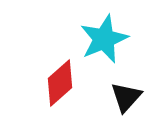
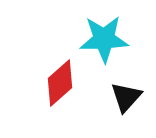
cyan star: rotated 21 degrees clockwise
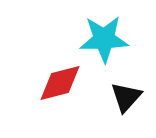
red diamond: rotated 27 degrees clockwise
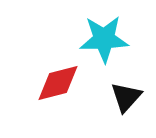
red diamond: moved 2 px left
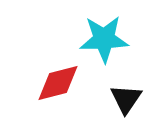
black triangle: moved 2 px down; rotated 8 degrees counterclockwise
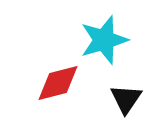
cyan star: moved 1 px down; rotated 15 degrees counterclockwise
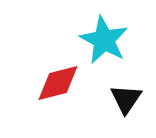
cyan star: rotated 27 degrees counterclockwise
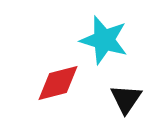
cyan star: rotated 12 degrees counterclockwise
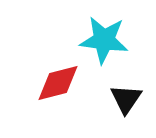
cyan star: rotated 9 degrees counterclockwise
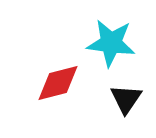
cyan star: moved 7 px right, 3 px down
